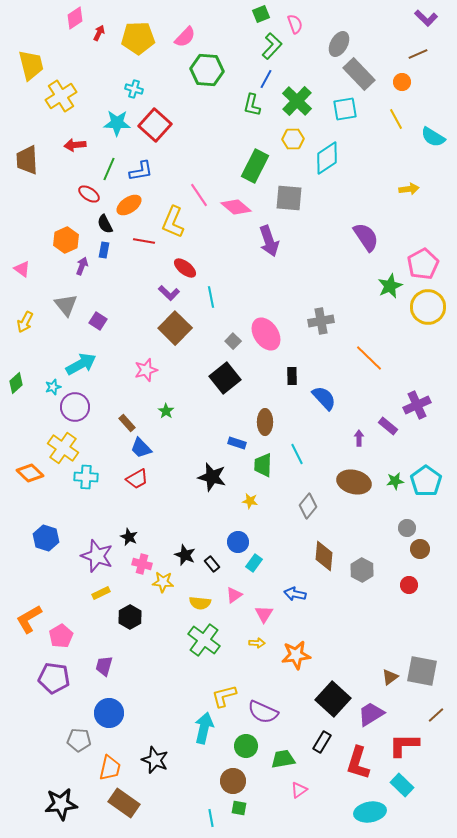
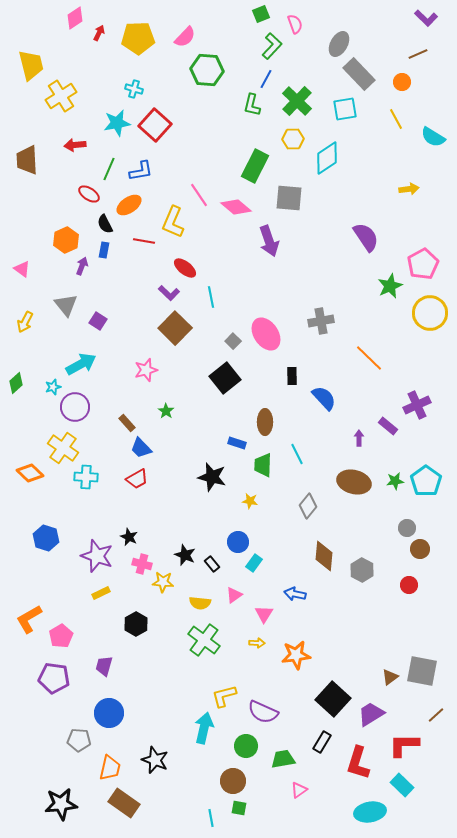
cyan star at (117, 123): rotated 12 degrees counterclockwise
yellow circle at (428, 307): moved 2 px right, 6 px down
black hexagon at (130, 617): moved 6 px right, 7 px down
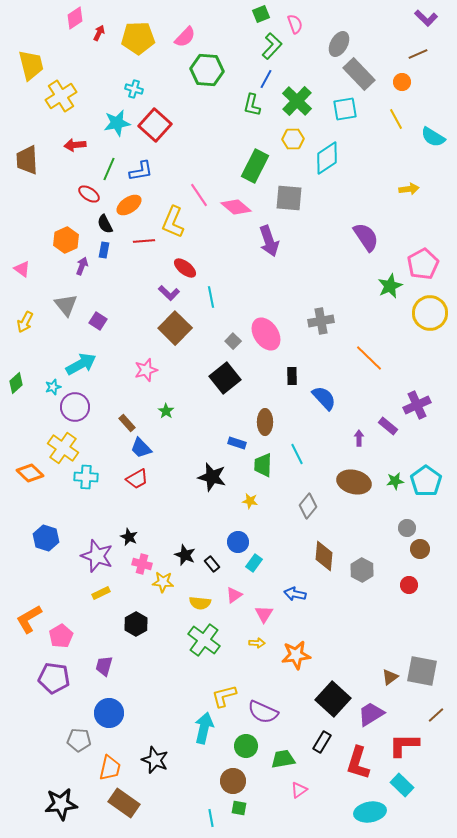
red line at (144, 241): rotated 15 degrees counterclockwise
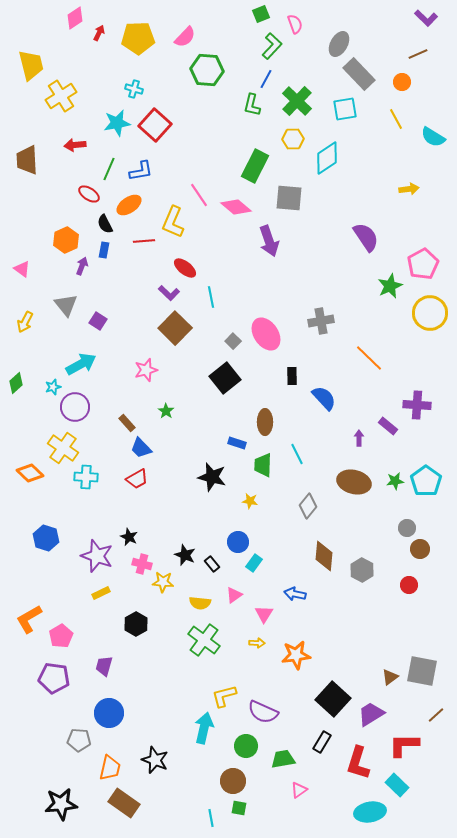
purple cross at (417, 405): rotated 28 degrees clockwise
cyan rectangle at (402, 785): moved 5 px left
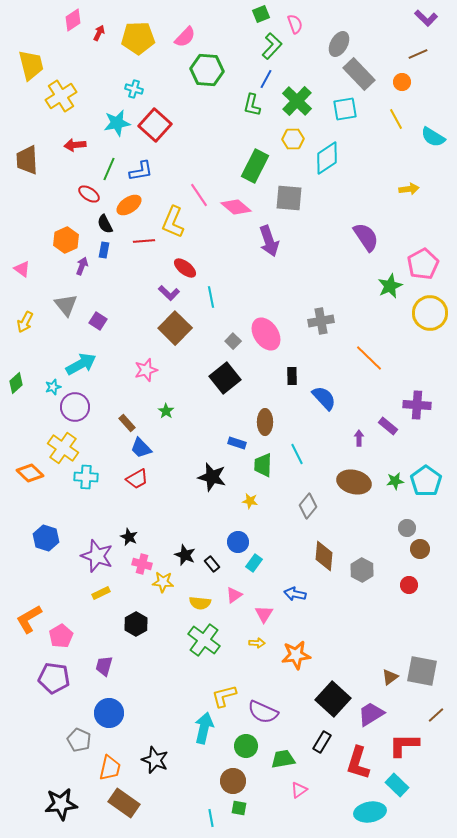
pink diamond at (75, 18): moved 2 px left, 2 px down
gray pentagon at (79, 740): rotated 20 degrees clockwise
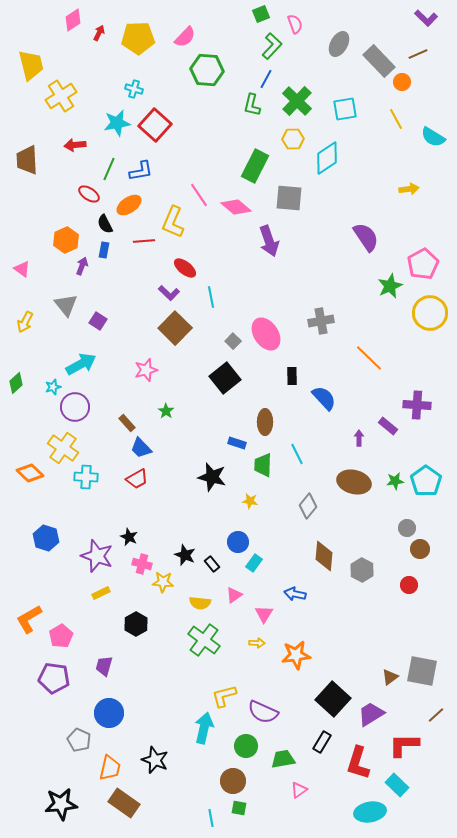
gray rectangle at (359, 74): moved 20 px right, 13 px up
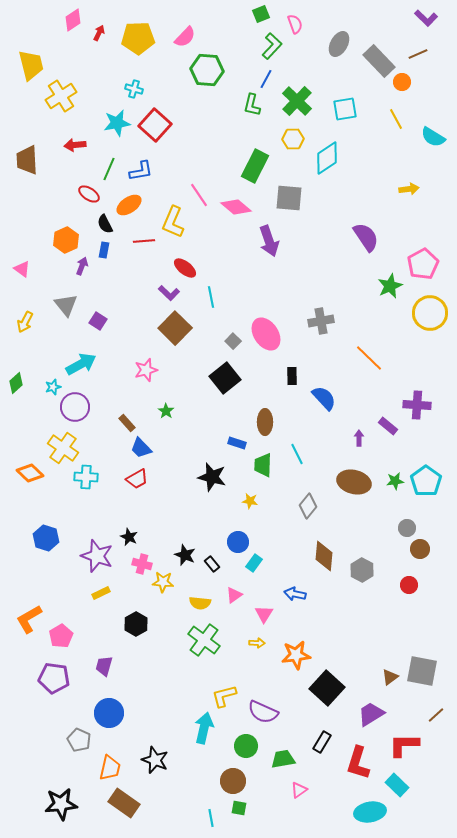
black square at (333, 699): moved 6 px left, 11 px up
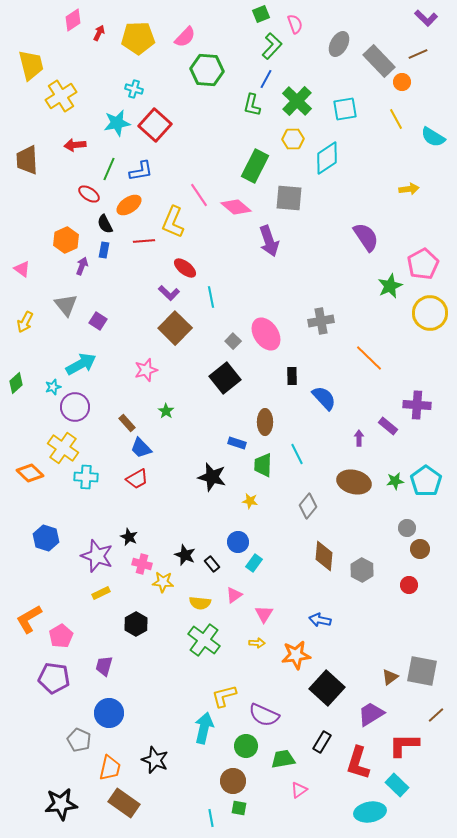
blue arrow at (295, 594): moved 25 px right, 26 px down
purple semicircle at (263, 712): moved 1 px right, 3 px down
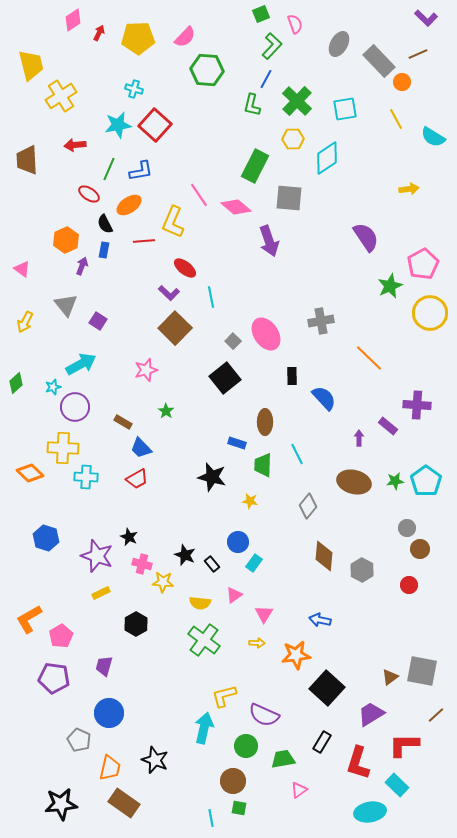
cyan star at (117, 123): moved 1 px right, 2 px down
brown rectangle at (127, 423): moved 4 px left, 1 px up; rotated 18 degrees counterclockwise
yellow cross at (63, 448): rotated 32 degrees counterclockwise
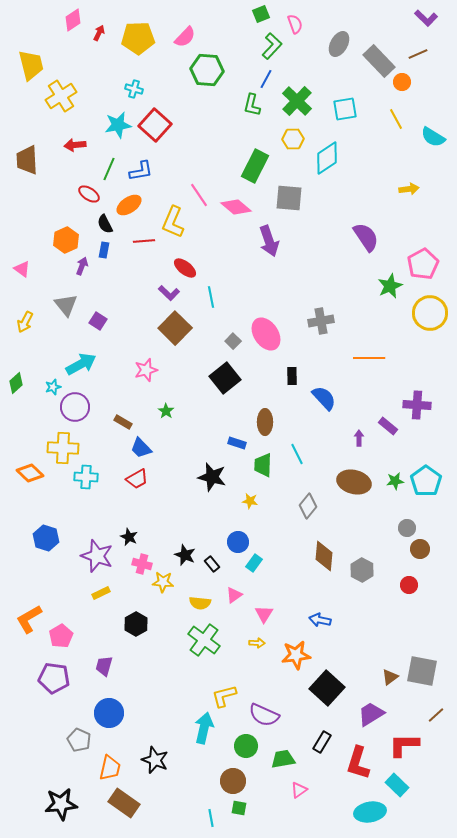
orange line at (369, 358): rotated 44 degrees counterclockwise
